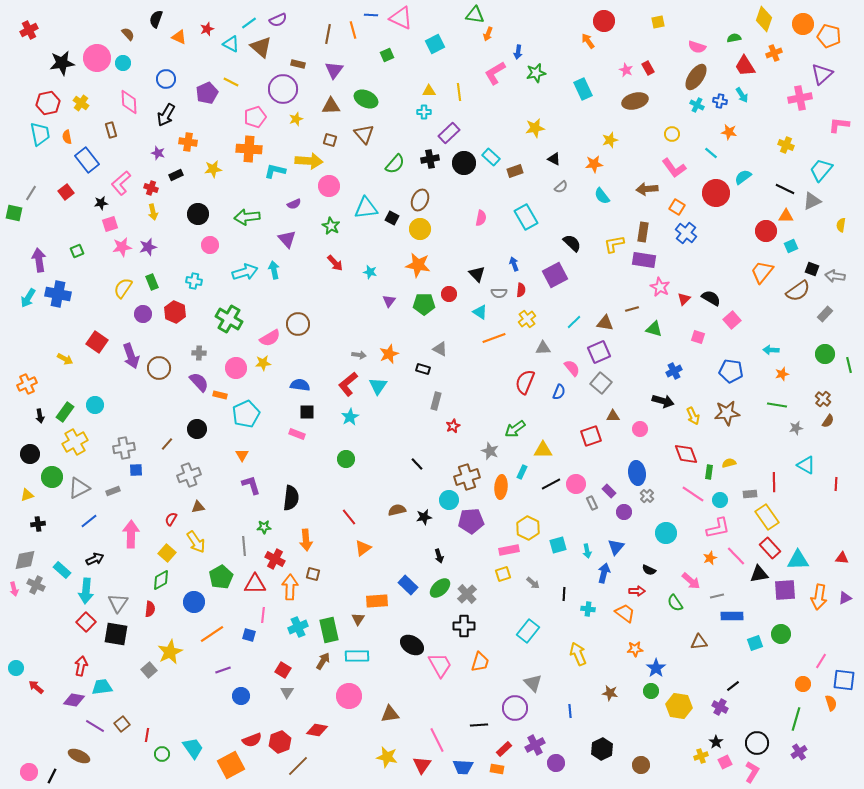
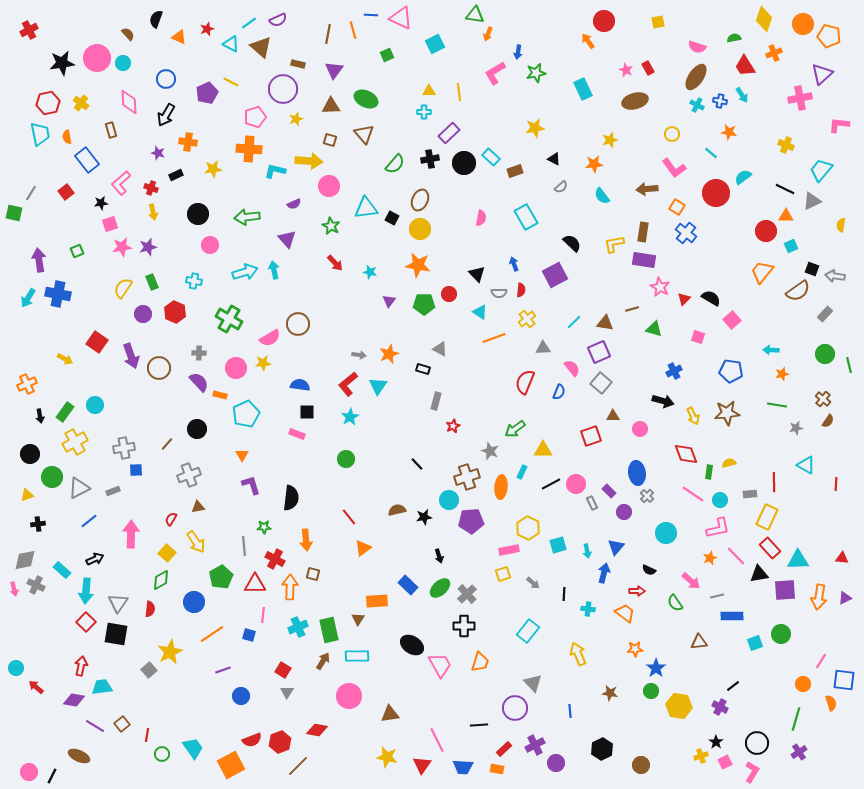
yellow rectangle at (767, 517): rotated 60 degrees clockwise
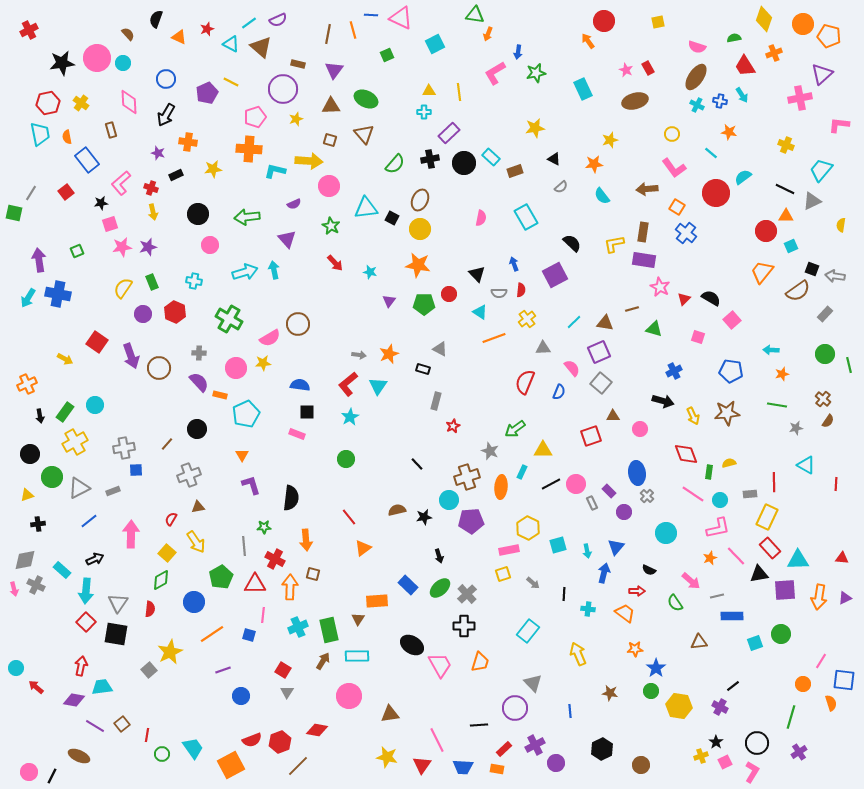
green line at (796, 719): moved 5 px left, 2 px up
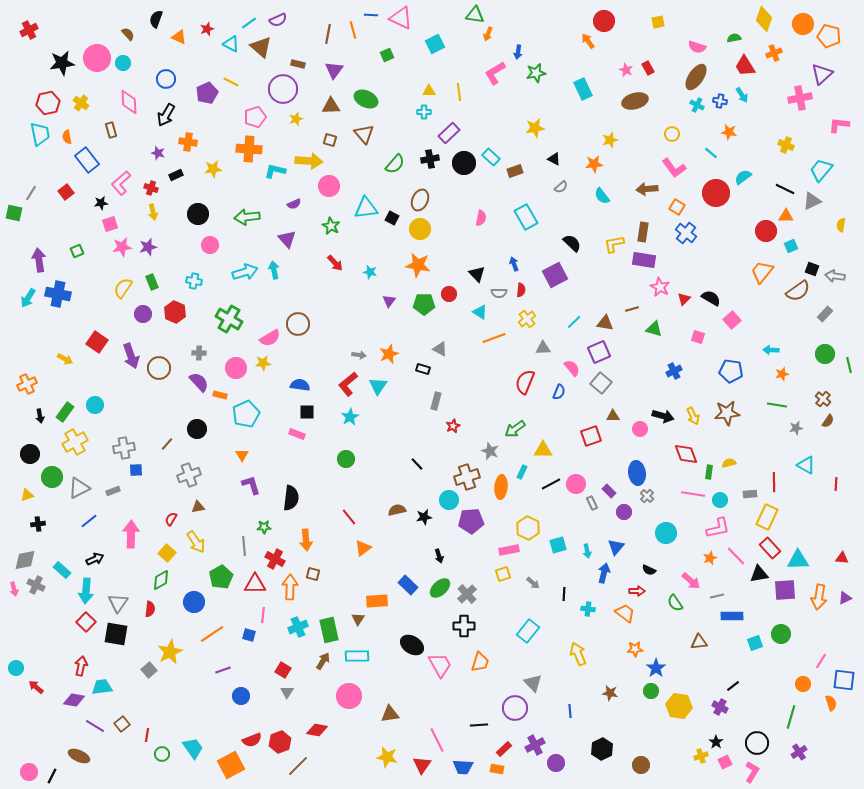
black arrow at (663, 401): moved 15 px down
pink line at (693, 494): rotated 25 degrees counterclockwise
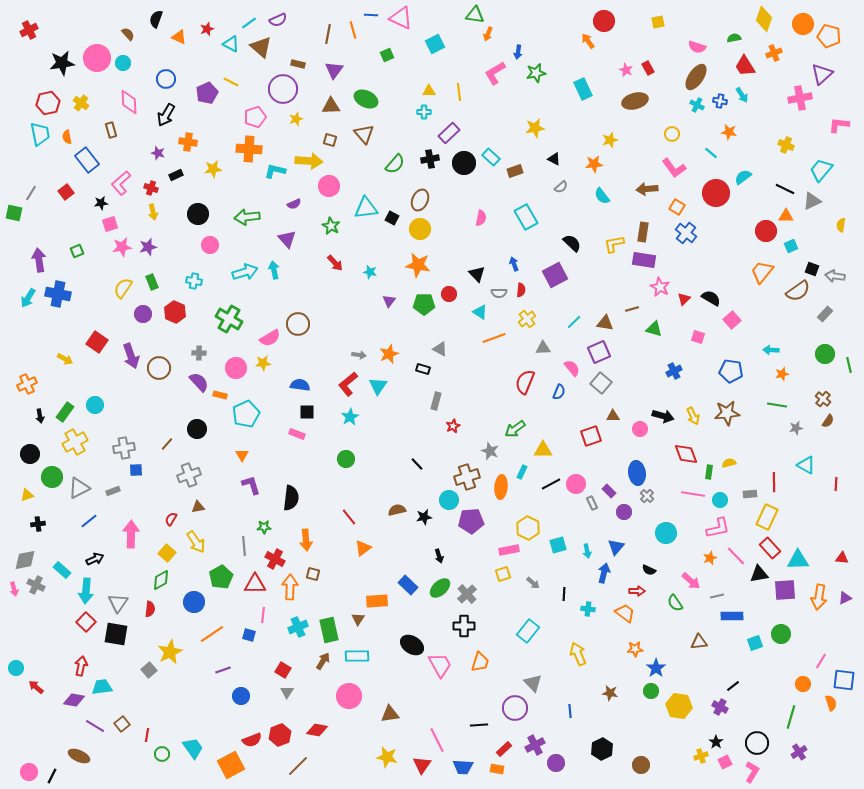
red hexagon at (280, 742): moved 7 px up
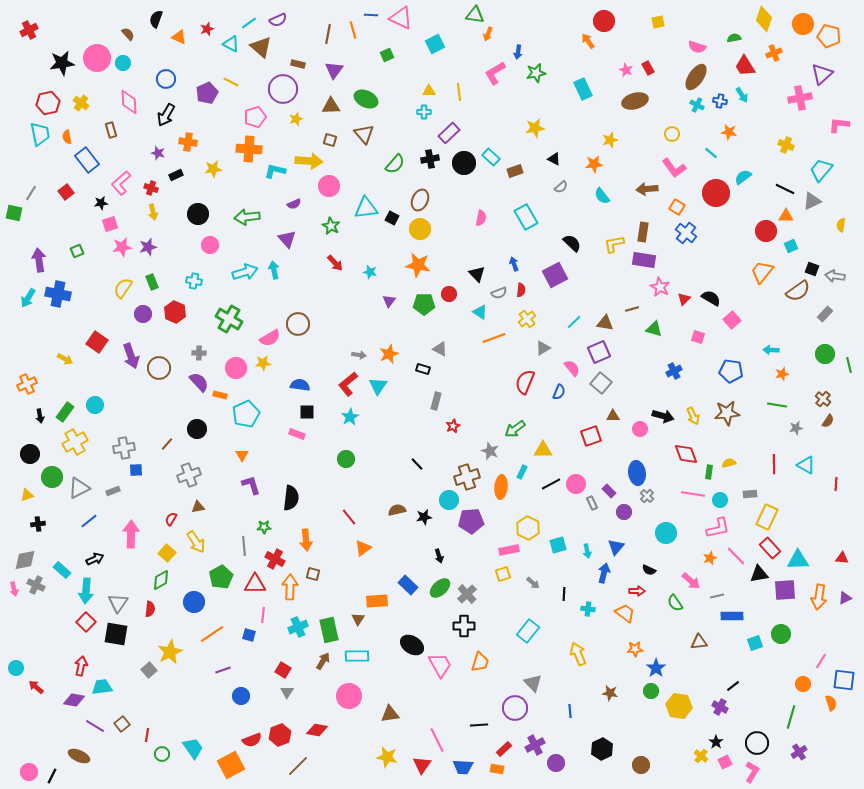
gray semicircle at (499, 293): rotated 21 degrees counterclockwise
gray triangle at (543, 348): rotated 28 degrees counterclockwise
red line at (774, 482): moved 18 px up
yellow cross at (701, 756): rotated 32 degrees counterclockwise
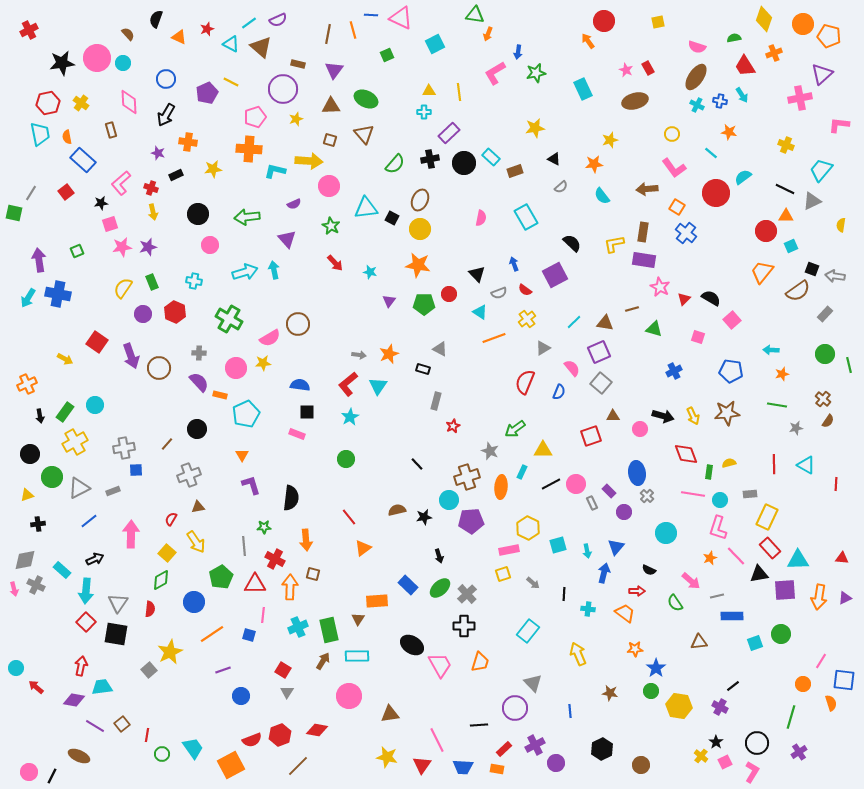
blue rectangle at (87, 160): moved 4 px left; rotated 10 degrees counterclockwise
red semicircle at (521, 290): moved 4 px right; rotated 120 degrees clockwise
pink L-shape at (718, 528): rotated 120 degrees clockwise
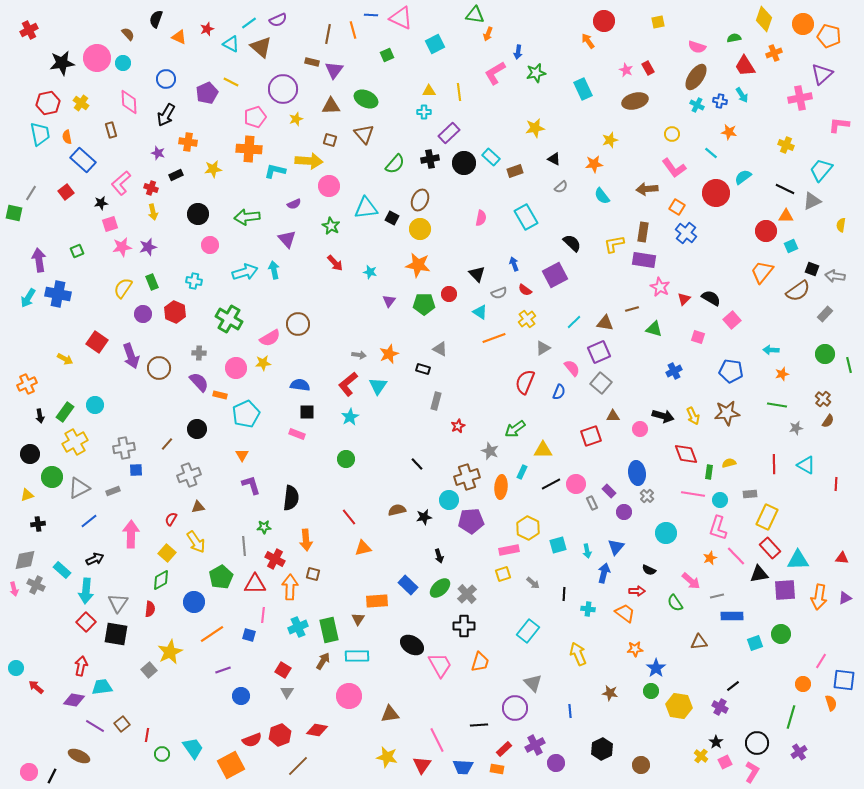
brown rectangle at (298, 64): moved 14 px right, 2 px up
red star at (453, 426): moved 5 px right
orange triangle at (363, 548): rotated 24 degrees clockwise
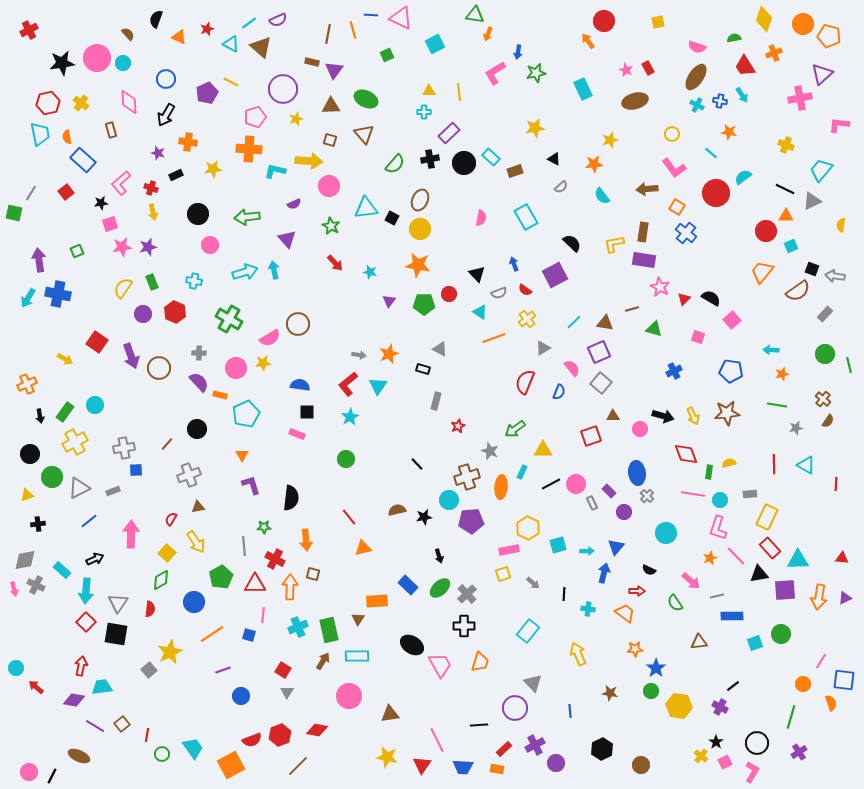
cyan arrow at (587, 551): rotated 80 degrees counterclockwise
